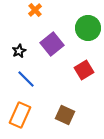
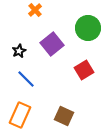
brown square: moved 1 px left, 1 px down
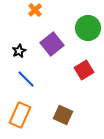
brown square: moved 1 px left, 1 px up
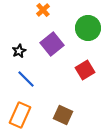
orange cross: moved 8 px right
red square: moved 1 px right
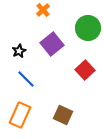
red square: rotated 12 degrees counterclockwise
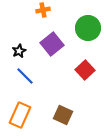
orange cross: rotated 32 degrees clockwise
blue line: moved 1 px left, 3 px up
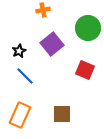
red square: rotated 24 degrees counterclockwise
brown square: moved 1 px left, 1 px up; rotated 24 degrees counterclockwise
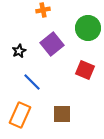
blue line: moved 7 px right, 6 px down
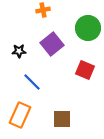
black star: rotated 24 degrees clockwise
brown square: moved 5 px down
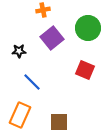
purple square: moved 6 px up
brown square: moved 3 px left, 3 px down
